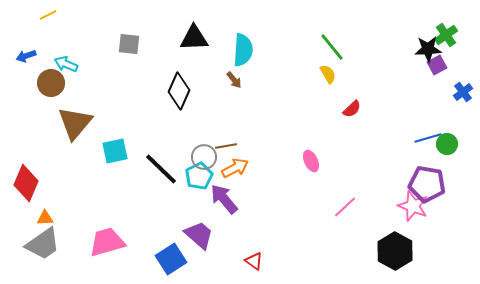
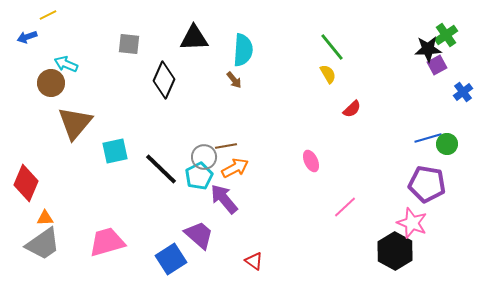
blue arrow: moved 1 px right, 19 px up
black diamond: moved 15 px left, 11 px up
pink star: moved 1 px left, 17 px down
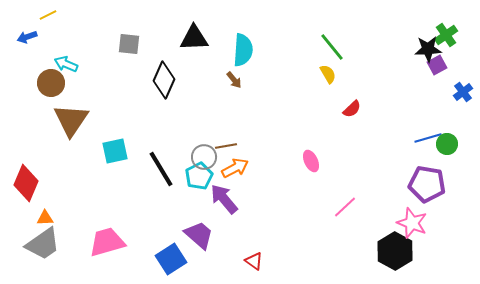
brown triangle: moved 4 px left, 3 px up; rotated 6 degrees counterclockwise
black line: rotated 15 degrees clockwise
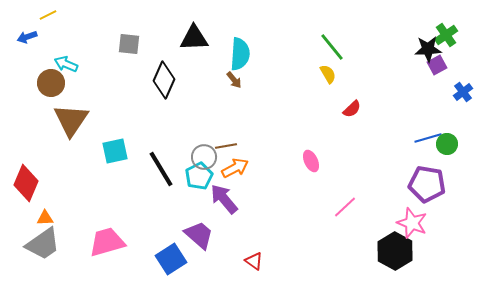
cyan semicircle: moved 3 px left, 4 px down
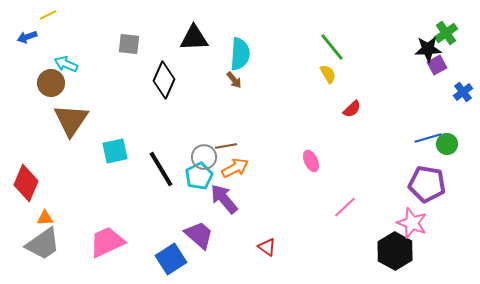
green cross: moved 2 px up
pink trapezoid: rotated 9 degrees counterclockwise
red triangle: moved 13 px right, 14 px up
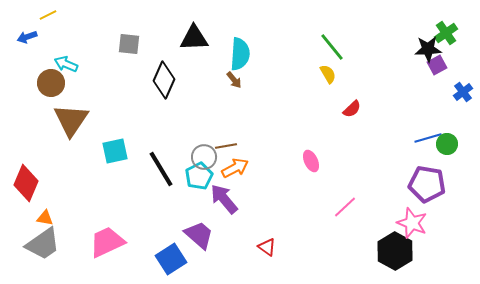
orange triangle: rotated 12 degrees clockwise
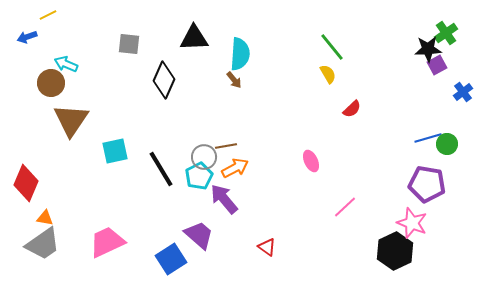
black hexagon: rotated 6 degrees clockwise
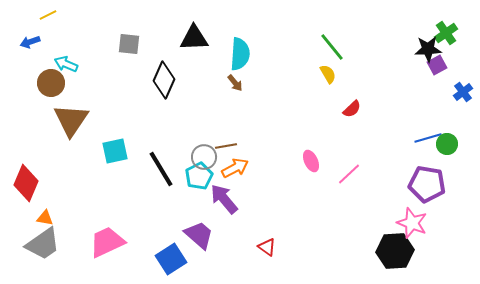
blue arrow: moved 3 px right, 5 px down
brown arrow: moved 1 px right, 3 px down
pink line: moved 4 px right, 33 px up
black hexagon: rotated 21 degrees clockwise
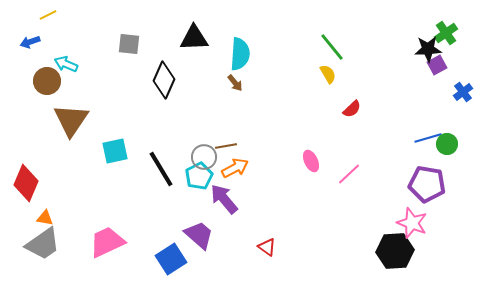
brown circle: moved 4 px left, 2 px up
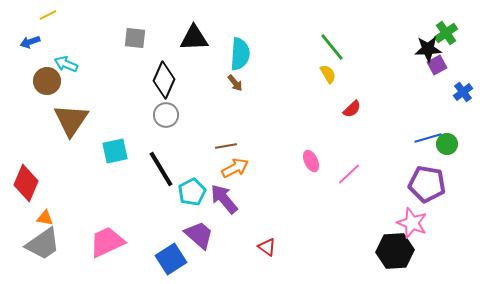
gray square: moved 6 px right, 6 px up
gray circle: moved 38 px left, 42 px up
cyan pentagon: moved 7 px left, 16 px down
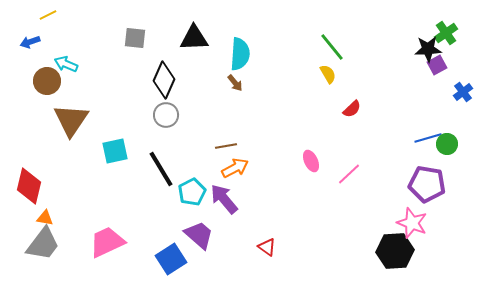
red diamond: moved 3 px right, 3 px down; rotated 9 degrees counterclockwise
gray trapezoid: rotated 18 degrees counterclockwise
